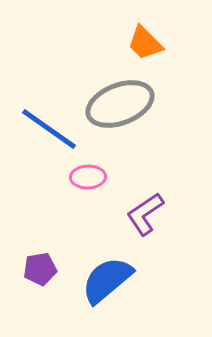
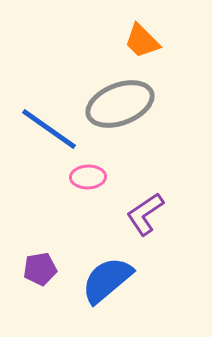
orange trapezoid: moved 3 px left, 2 px up
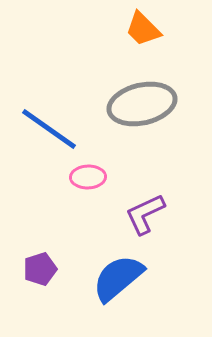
orange trapezoid: moved 1 px right, 12 px up
gray ellipse: moved 22 px right; rotated 8 degrees clockwise
purple L-shape: rotated 9 degrees clockwise
purple pentagon: rotated 8 degrees counterclockwise
blue semicircle: moved 11 px right, 2 px up
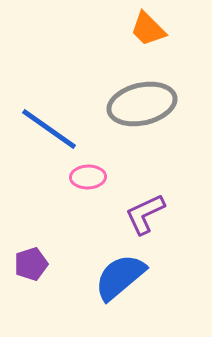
orange trapezoid: moved 5 px right
purple pentagon: moved 9 px left, 5 px up
blue semicircle: moved 2 px right, 1 px up
